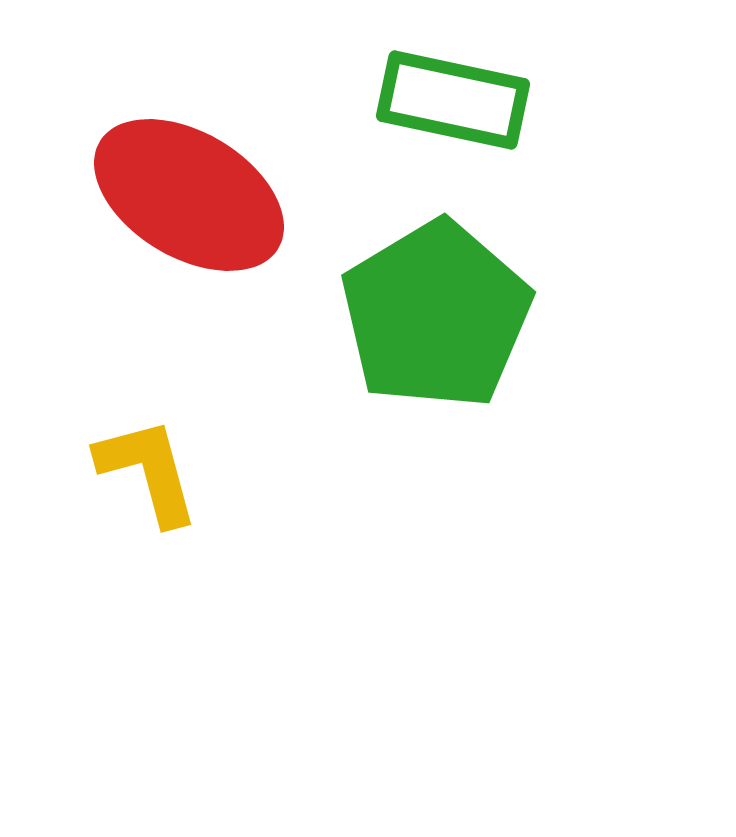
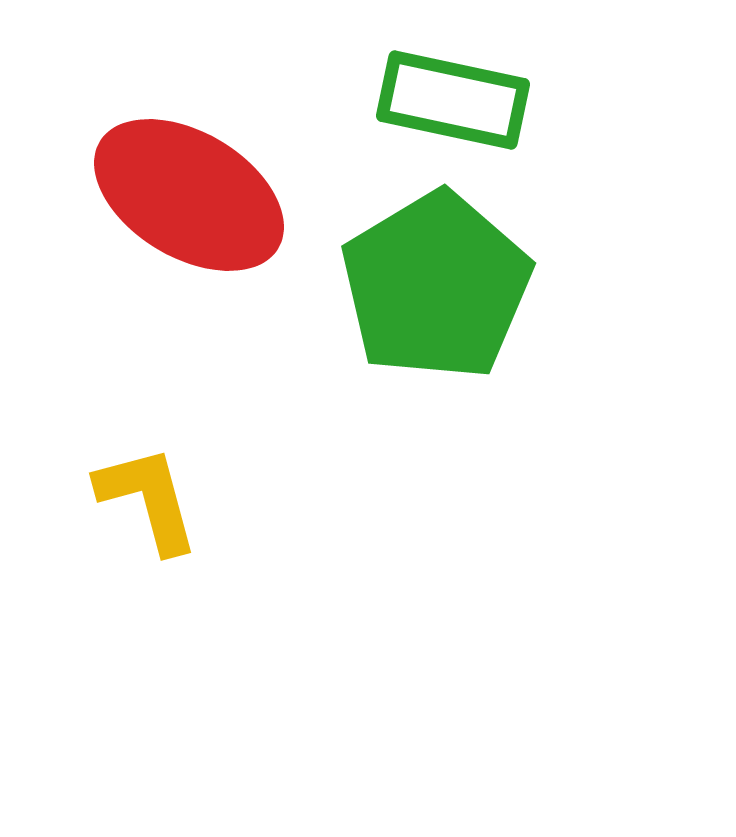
green pentagon: moved 29 px up
yellow L-shape: moved 28 px down
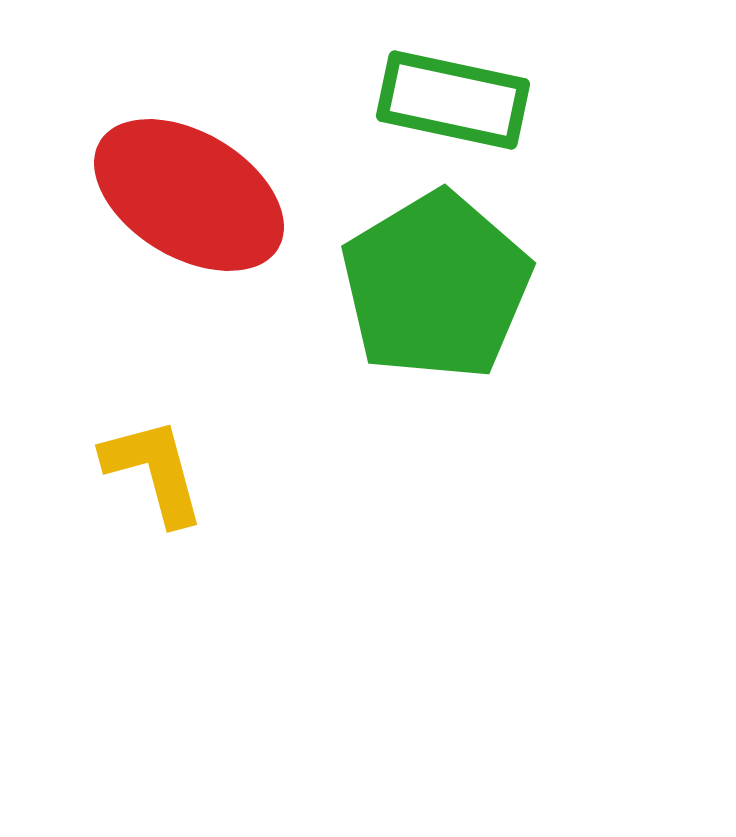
yellow L-shape: moved 6 px right, 28 px up
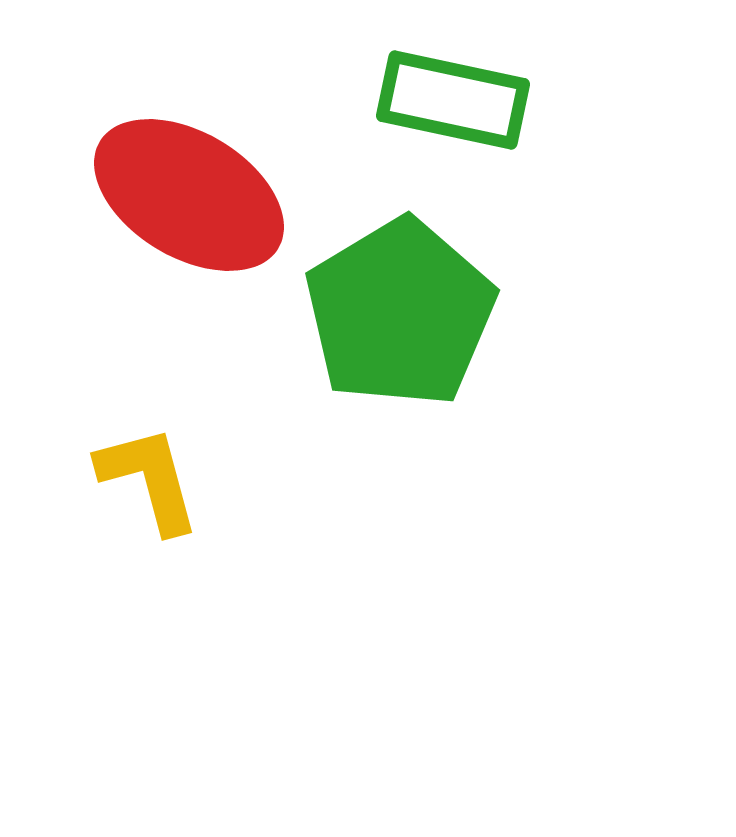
green pentagon: moved 36 px left, 27 px down
yellow L-shape: moved 5 px left, 8 px down
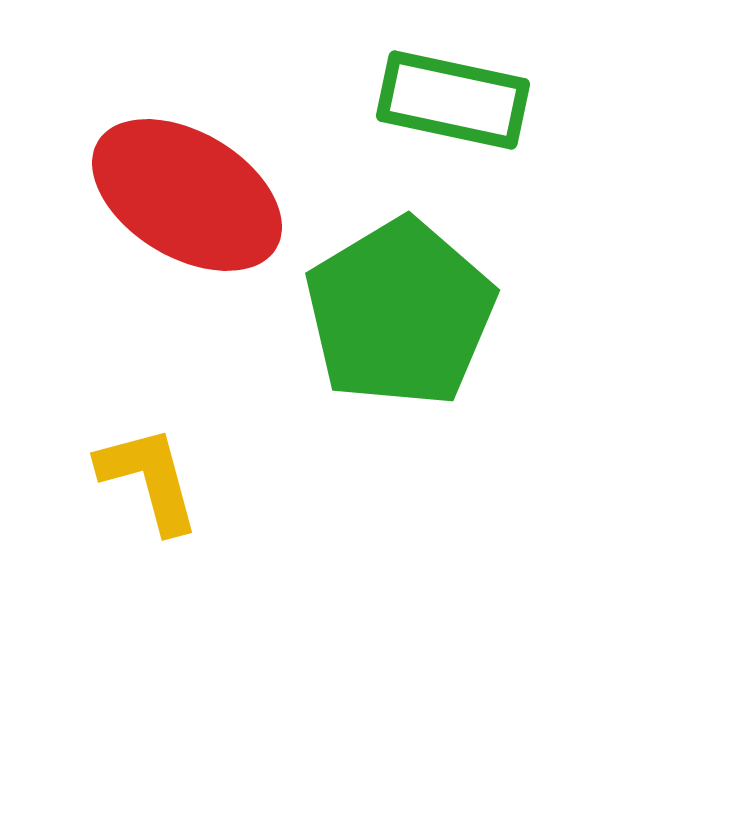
red ellipse: moved 2 px left
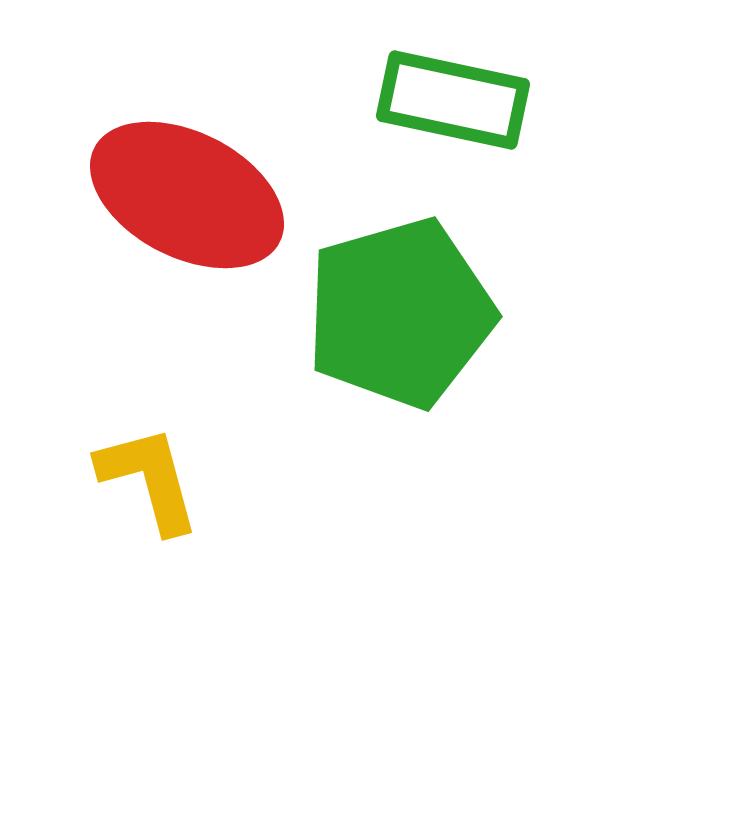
red ellipse: rotated 4 degrees counterclockwise
green pentagon: rotated 15 degrees clockwise
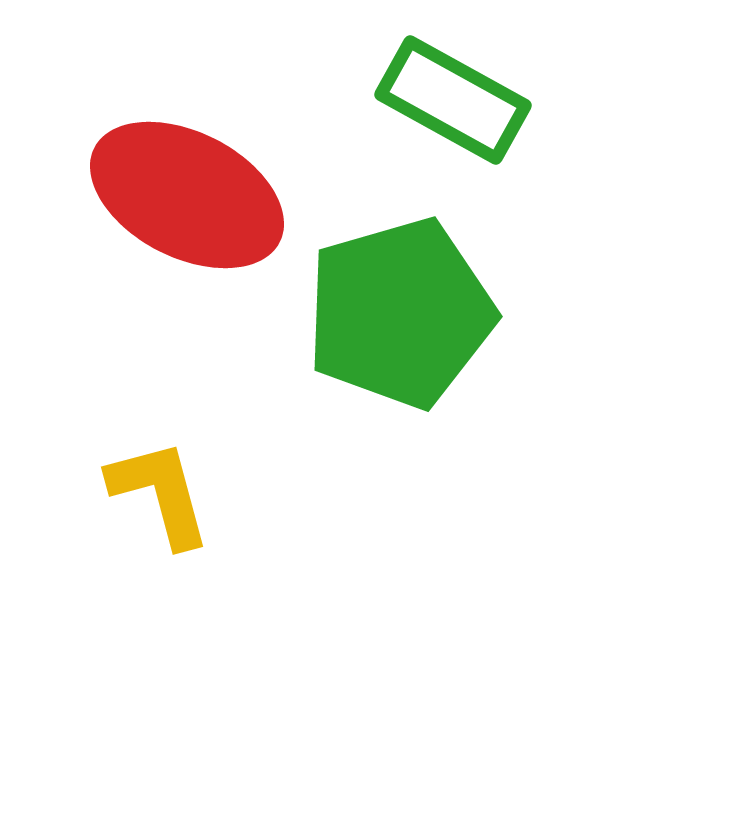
green rectangle: rotated 17 degrees clockwise
yellow L-shape: moved 11 px right, 14 px down
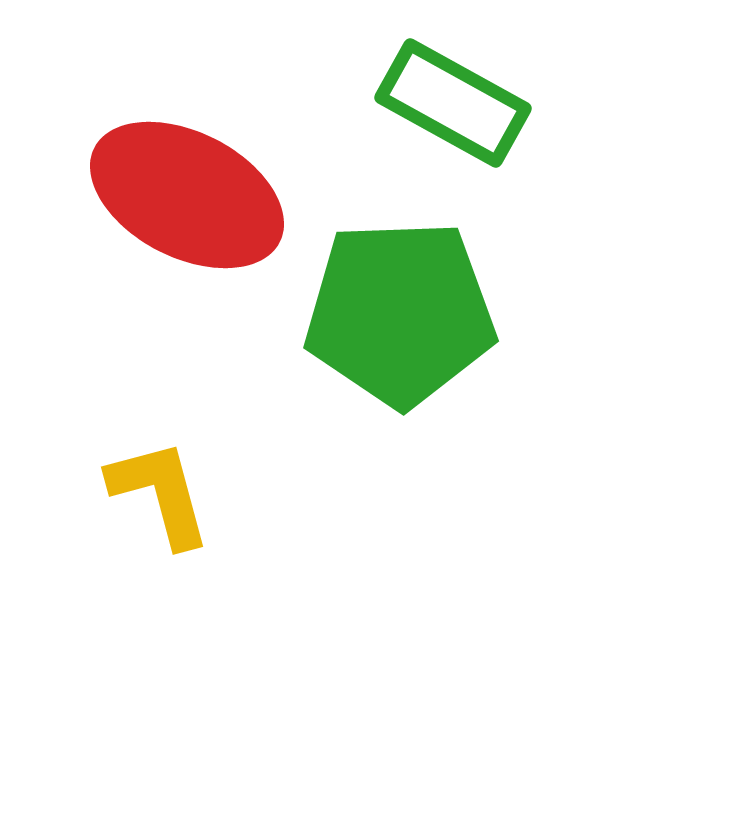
green rectangle: moved 3 px down
green pentagon: rotated 14 degrees clockwise
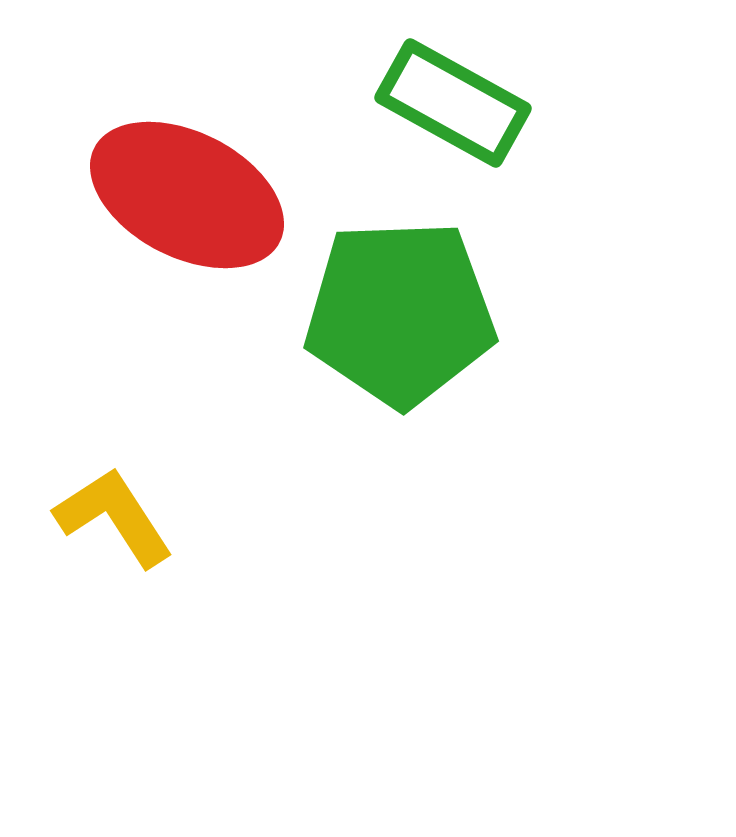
yellow L-shape: moved 46 px left, 24 px down; rotated 18 degrees counterclockwise
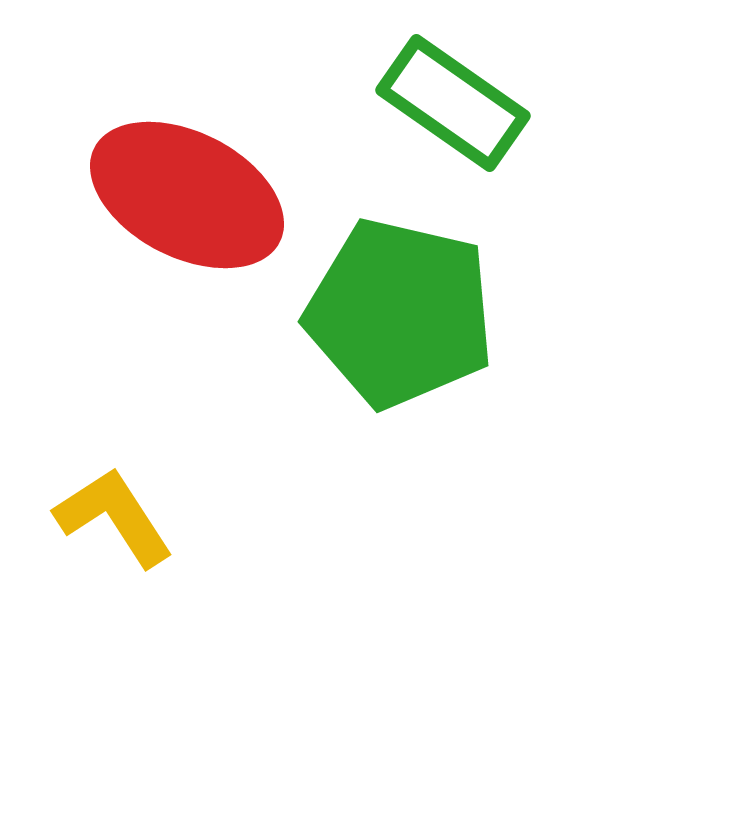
green rectangle: rotated 6 degrees clockwise
green pentagon: rotated 15 degrees clockwise
